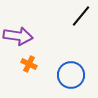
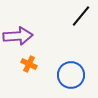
purple arrow: rotated 12 degrees counterclockwise
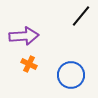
purple arrow: moved 6 px right
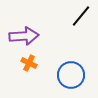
orange cross: moved 1 px up
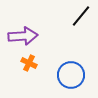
purple arrow: moved 1 px left
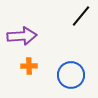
purple arrow: moved 1 px left
orange cross: moved 3 px down; rotated 28 degrees counterclockwise
